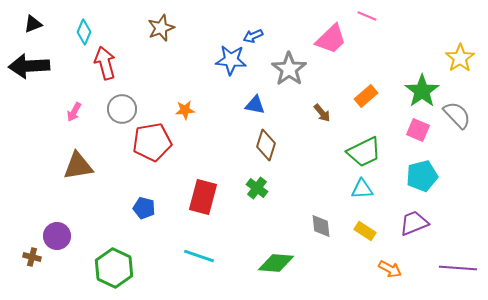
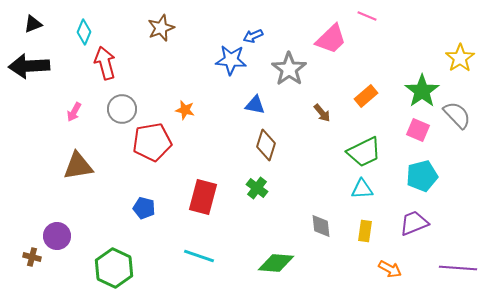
orange star: rotated 18 degrees clockwise
yellow rectangle: rotated 65 degrees clockwise
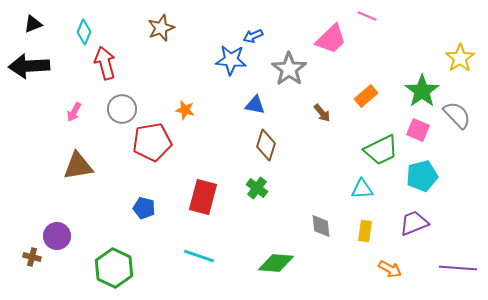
green trapezoid: moved 17 px right, 2 px up
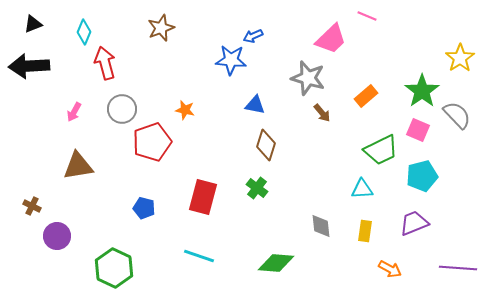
gray star: moved 19 px right, 9 px down; rotated 20 degrees counterclockwise
red pentagon: rotated 9 degrees counterclockwise
brown cross: moved 51 px up; rotated 12 degrees clockwise
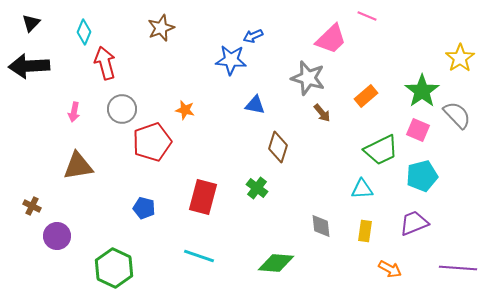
black triangle: moved 2 px left, 1 px up; rotated 24 degrees counterclockwise
pink arrow: rotated 18 degrees counterclockwise
brown diamond: moved 12 px right, 2 px down
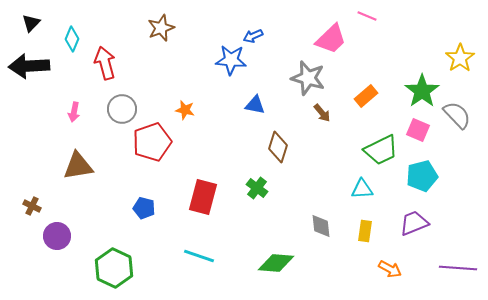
cyan diamond: moved 12 px left, 7 px down
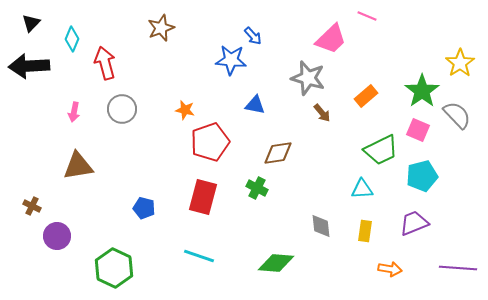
blue arrow: rotated 108 degrees counterclockwise
yellow star: moved 5 px down
red pentagon: moved 58 px right
brown diamond: moved 6 px down; rotated 64 degrees clockwise
green cross: rotated 10 degrees counterclockwise
orange arrow: rotated 20 degrees counterclockwise
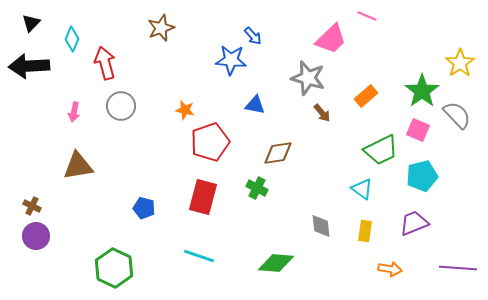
gray circle: moved 1 px left, 3 px up
cyan triangle: rotated 40 degrees clockwise
purple circle: moved 21 px left
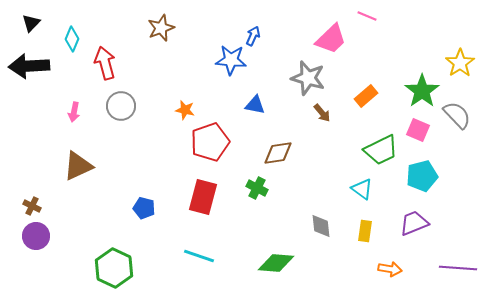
blue arrow: rotated 114 degrees counterclockwise
brown triangle: rotated 16 degrees counterclockwise
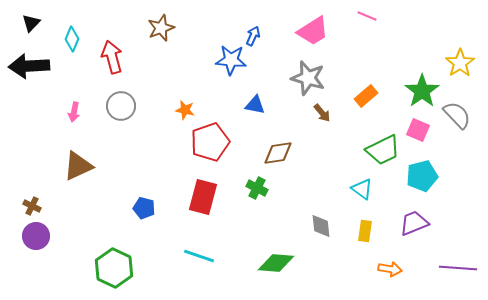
pink trapezoid: moved 18 px left, 8 px up; rotated 12 degrees clockwise
red arrow: moved 7 px right, 6 px up
green trapezoid: moved 2 px right
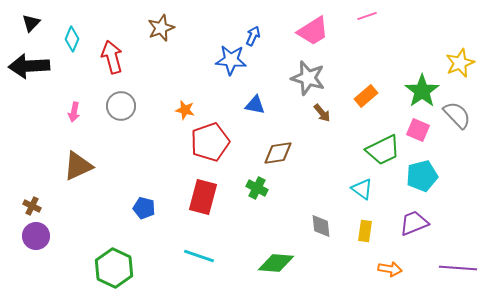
pink line: rotated 42 degrees counterclockwise
yellow star: rotated 12 degrees clockwise
